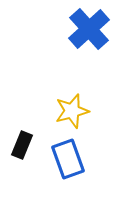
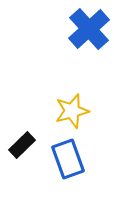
black rectangle: rotated 24 degrees clockwise
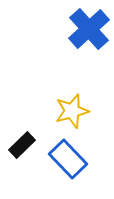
blue rectangle: rotated 24 degrees counterclockwise
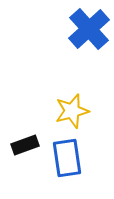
black rectangle: moved 3 px right; rotated 24 degrees clockwise
blue rectangle: moved 1 px left, 1 px up; rotated 36 degrees clockwise
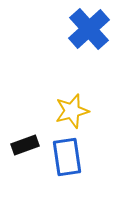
blue rectangle: moved 1 px up
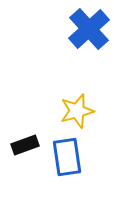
yellow star: moved 5 px right
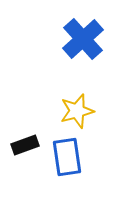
blue cross: moved 6 px left, 10 px down
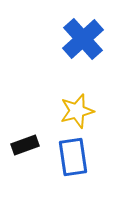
blue rectangle: moved 6 px right
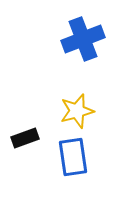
blue cross: rotated 21 degrees clockwise
black rectangle: moved 7 px up
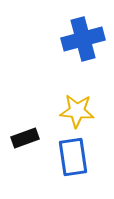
blue cross: rotated 6 degrees clockwise
yellow star: rotated 20 degrees clockwise
